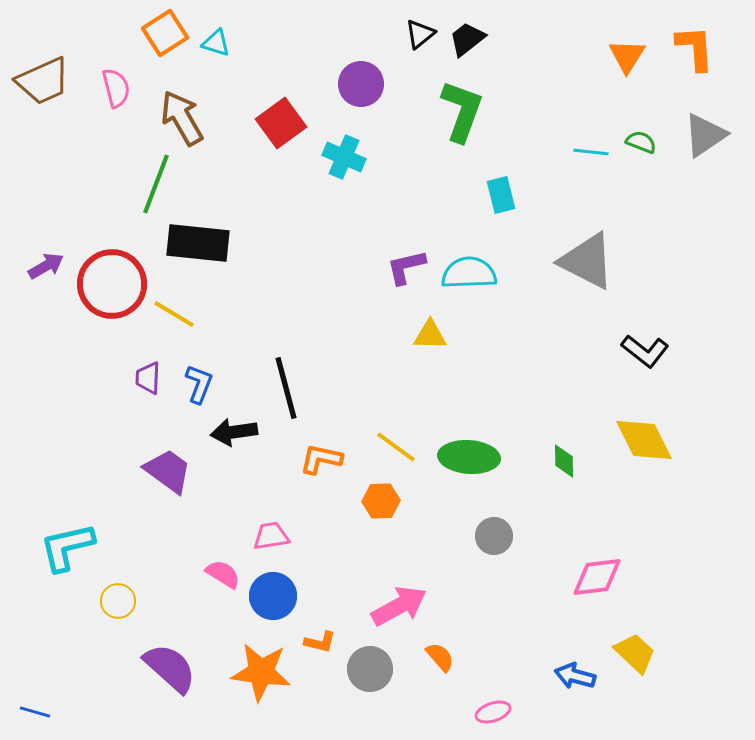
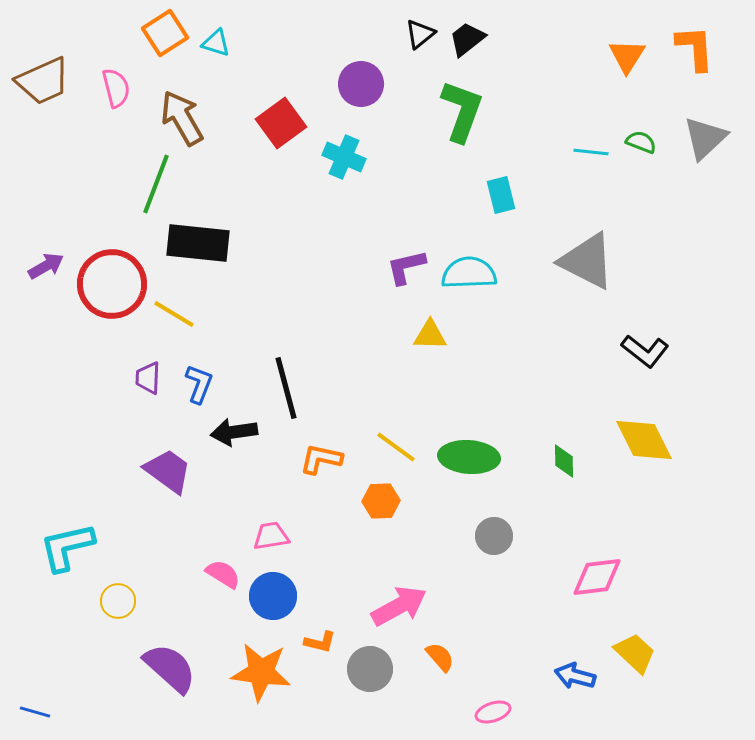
gray triangle at (705, 135): moved 3 px down; rotated 9 degrees counterclockwise
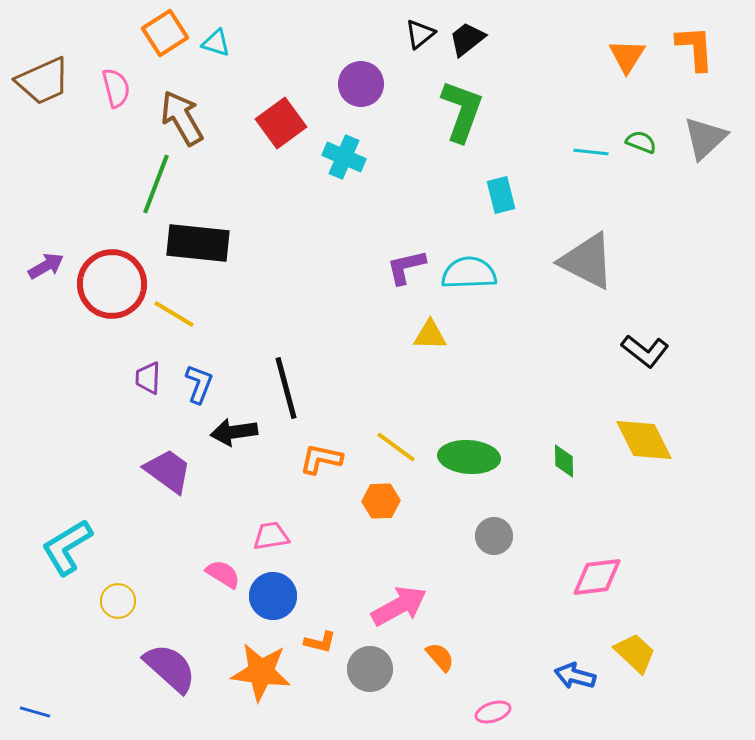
cyan L-shape at (67, 547): rotated 18 degrees counterclockwise
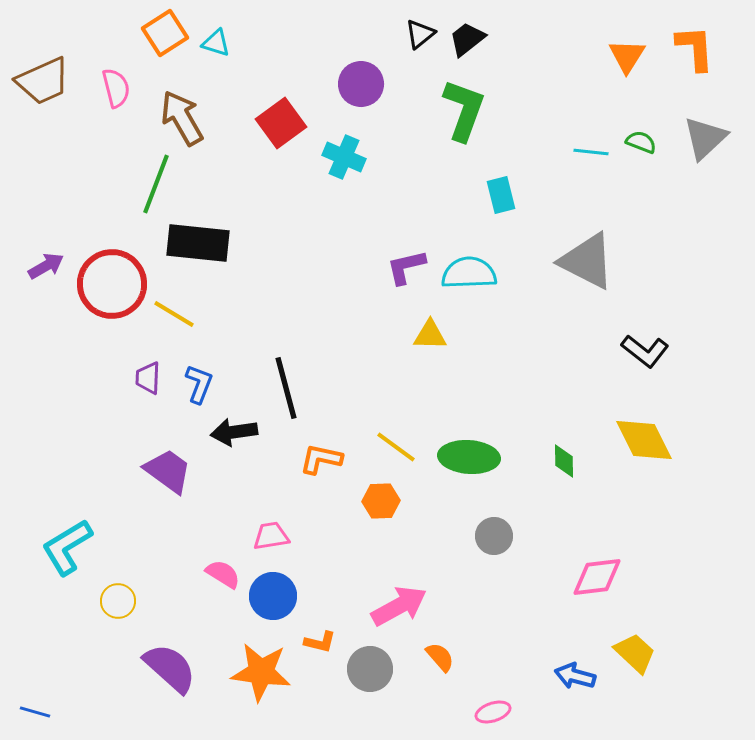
green L-shape at (462, 111): moved 2 px right, 1 px up
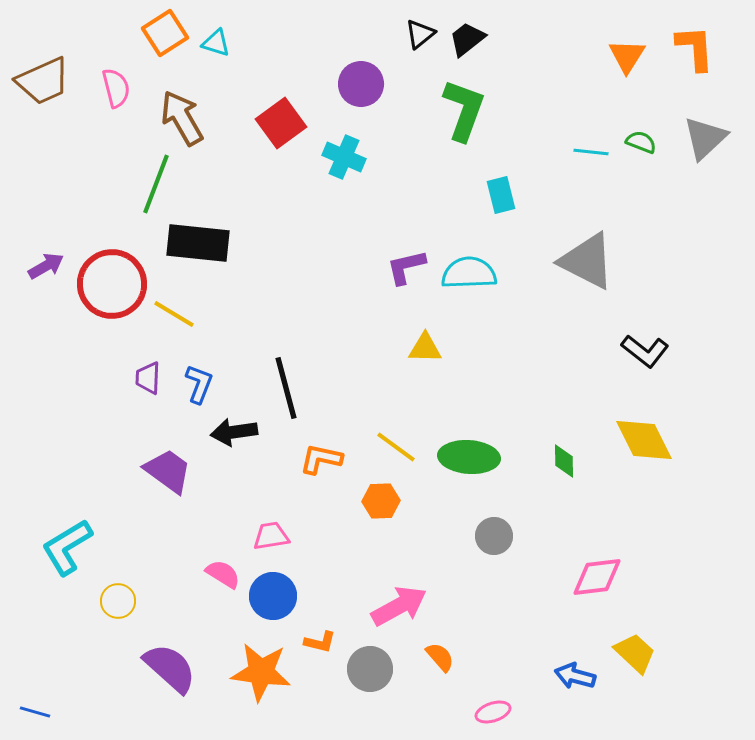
yellow triangle at (430, 335): moved 5 px left, 13 px down
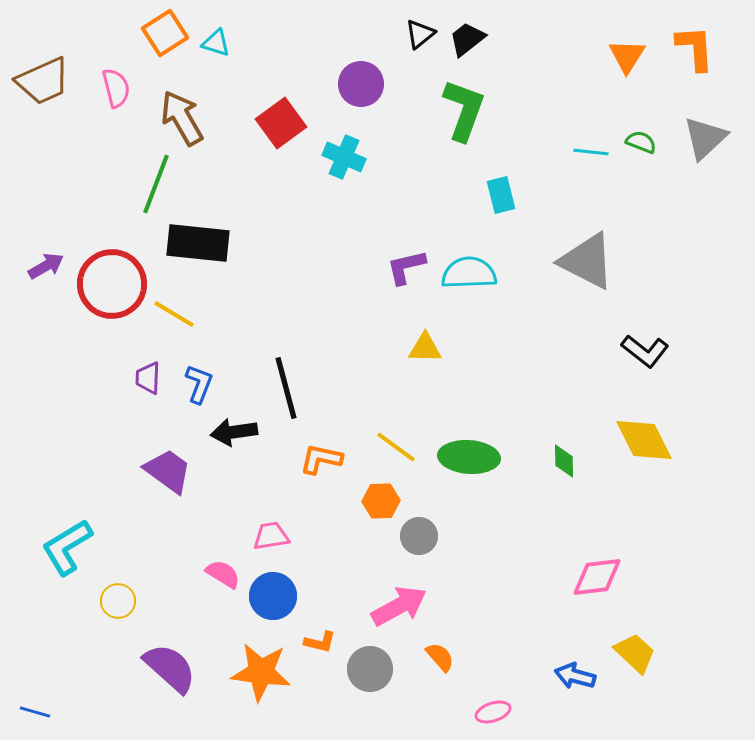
gray circle at (494, 536): moved 75 px left
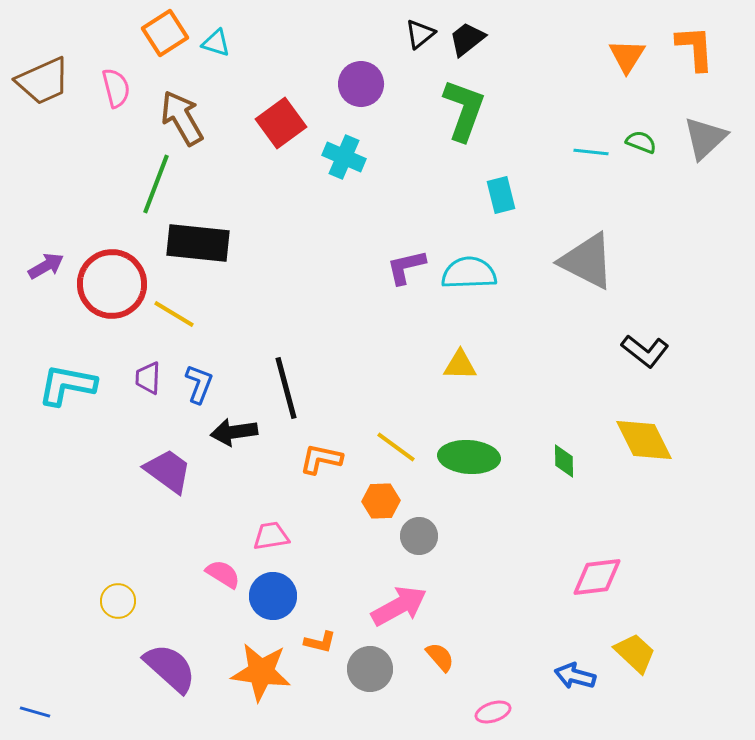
yellow triangle at (425, 348): moved 35 px right, 17 px down
cyan L-shape at (67, 547): moved 162 px up; rotated 42 degrees clockwise
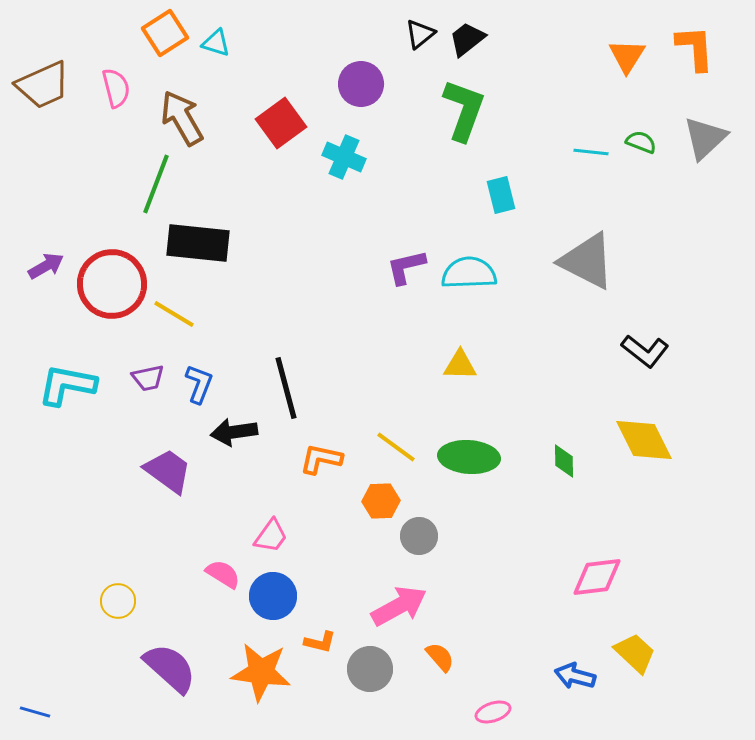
brown trapezoid at (43, 81): moved 4 px down
purple trapezoid at (148, 378): rotated 104 degrees counterclockwise
pink trapezoid at (271, 536): rotated 135 degrees clockwise
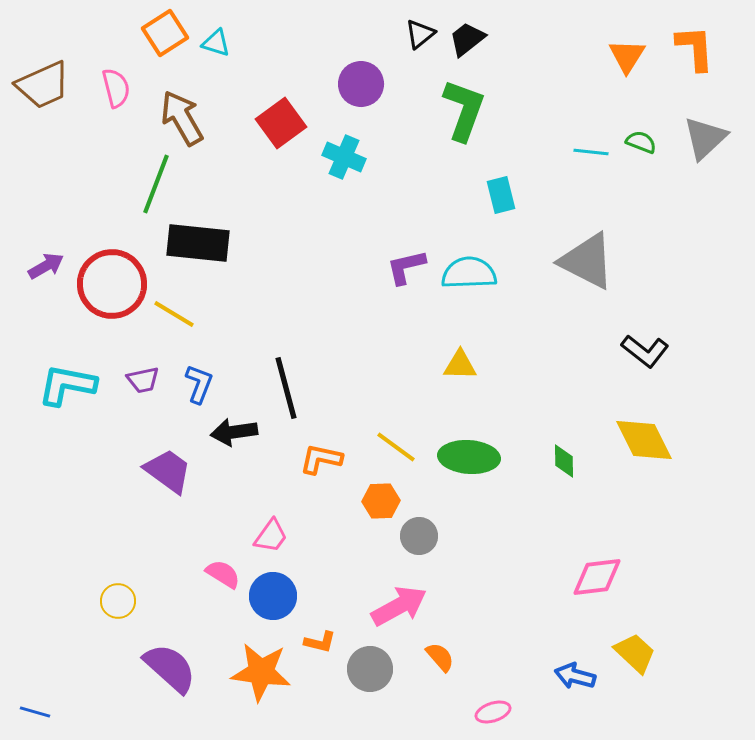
purple trapezoid at (148, 378): moved 5 px left, 2 px down
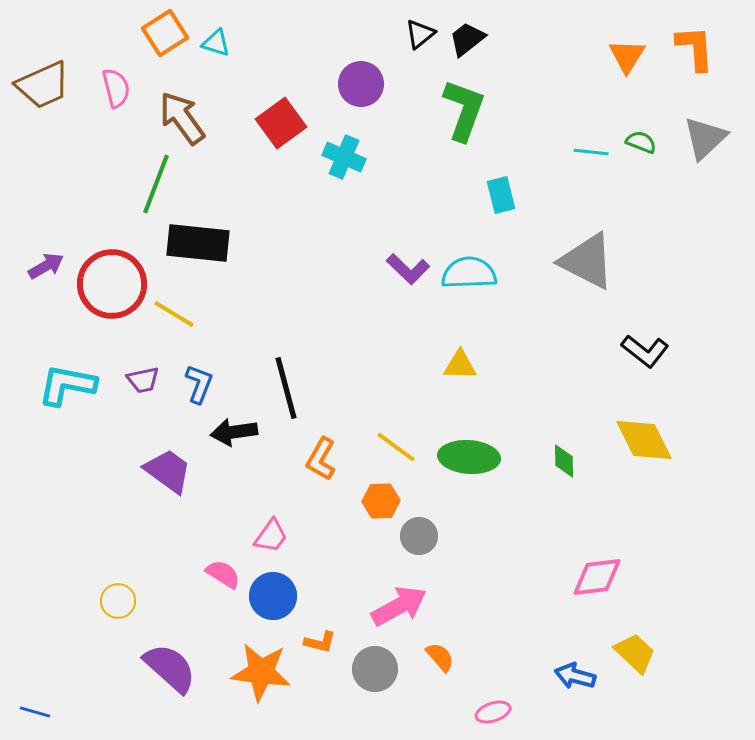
brown arrow at (182, 118): rotated 6 degrees counterclockwise
purple L-shape at (406, 267): moved 2 px right, 2 px down; rotated 123 degrees counterclockwise
orange L-shape at (321, 459): rotated 72 degrees counterclockwise
gray circle at (370, 669): moved 5 px right
